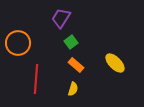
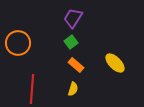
purple trapezoid: moved 12 px right
red line: moved 4 px left, 10 px down
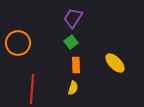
orange rectangle: rotated 49 degrees clockwise
yellow semicircle: moved 1 px up
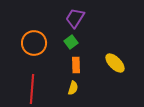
purple trapezoid: moved 2 px right
orange circle: moved 16 px right
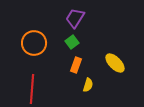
green square: moved 1 px right
orange rectangle: rotated 21 degrees clockwise
yellow semicircle: moved 15 px right, 3 px up
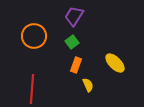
purple trapezoid: moved 1 px left, 2 px up
orange circle: moved 7 px up
yellow semicircle: rotated 40 degrees counterclockwise
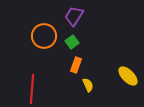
orange circle: moved 10 px right
yellow ellipse: moved 13 px right, 13 px down
